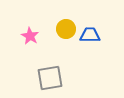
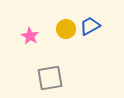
blue trapezoid: moved 9 px up; rotated 30 degrees counterclockwise
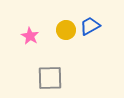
yellow circle: moved 1 px down
gray square: rotated 8 degrees clockwise
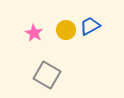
pink star: moved 4 px right, 3 px up
gray square: moved 3 px left, 3 px up; rotated 32 degrees clockwise
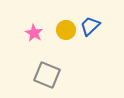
blue trapezoid: rotated 15 degrees counterclockwise
gray square: rotated 8 degrees counterclockwise
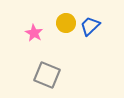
yellow circle: moved 7 px up
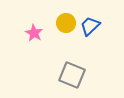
gray square: moved 25 px right
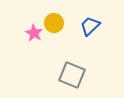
yellow circle: moved 12 px left
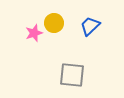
pink star: rotated 24 degrees clockwise
gray square: rotated 16 degrees counterclockwise
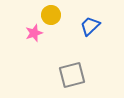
yellow circle: moved 3 px left, 8 px up
gray square: rotated 20 degrees counterclockwise
